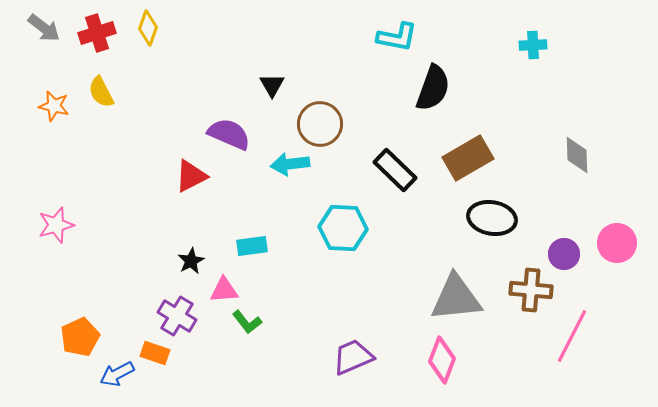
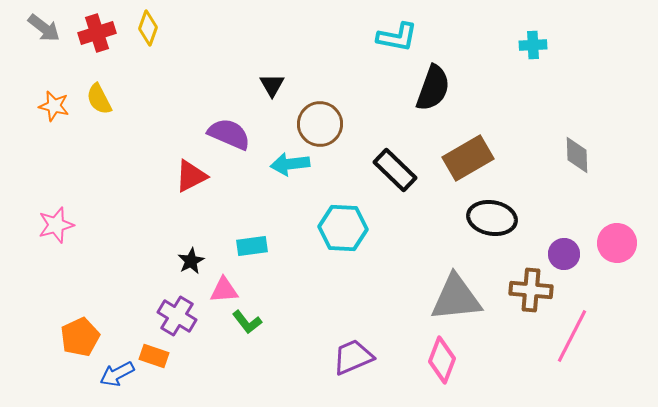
yellow semicircle: moved 2 px left, 7 px down
orange rectangle: moved 1 px left, 3 px down
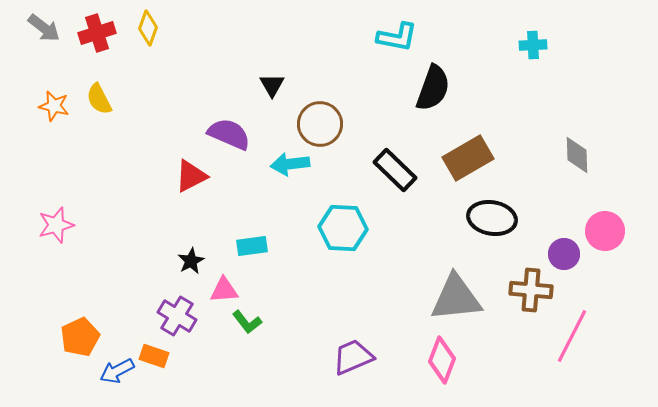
pink circle: moved 12 px left, 12 px up
blue arrow: moved 3 px up
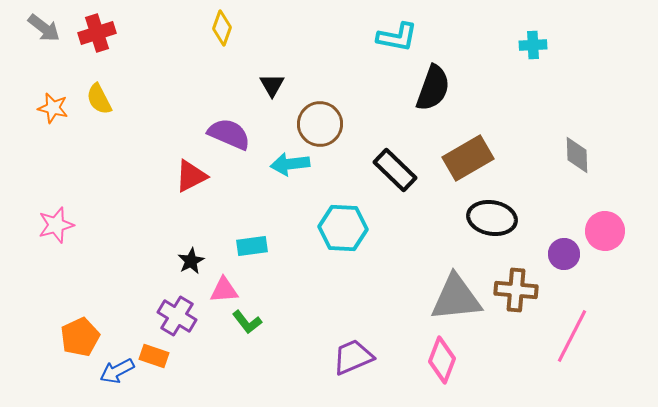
yellow diamond: moved 74 px right
orange star: moved 1 px left, 2 px down
brown cross: moved 15 px left
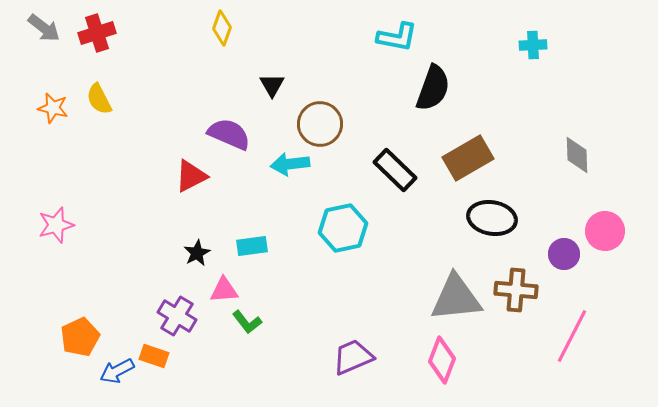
cyan hexagon: rotated 15 degrees counterclockwise
black star: moved 6 px right, 8 px up
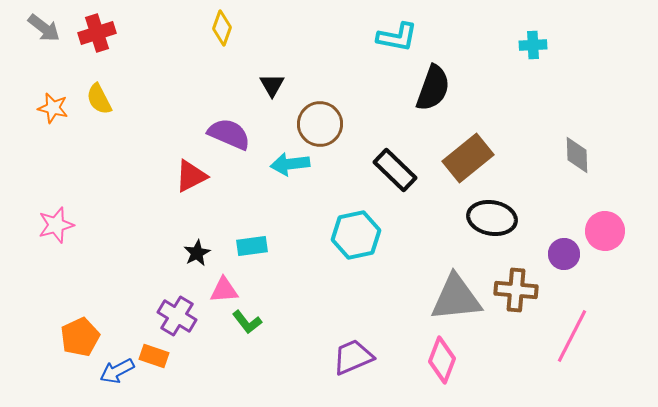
brown rectangle: rotated 9 degrees counterclockwise
cyan hexagon: moved 13 px right, 7 px down
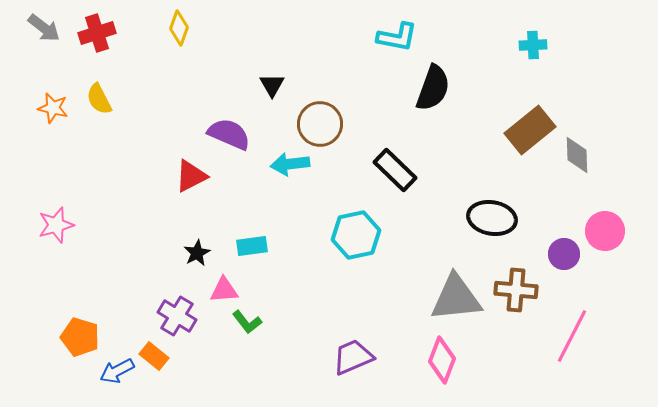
yellow diamond: moved 43 px left
brown rectangle: moved 62 px right, 28 px up
orange pentagon: rotated 30 degrees counterclockwise
orange rectangle: rotated 20 degrees clockwise
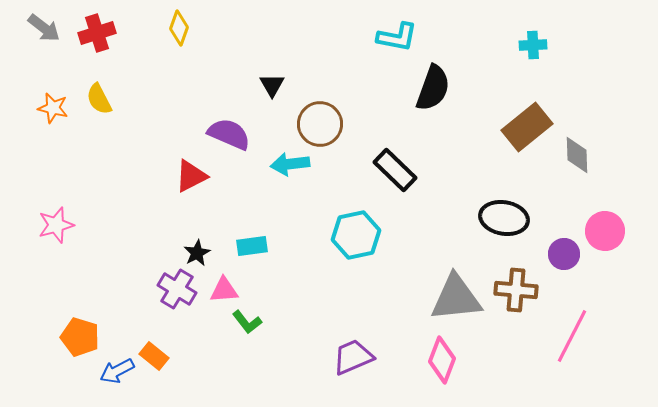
brown rectangle: moved 3 px left, 3 px up
black ellipse: moved 12 px right
purple cross: moved 27 px up
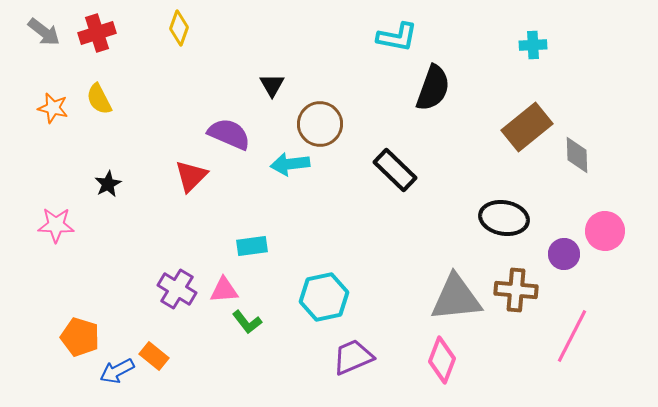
gray arrow: moved 4 px down
red triangle: rotated 18 degrees counterclockwise
pink star: rotated 18 degrees clockwise
cyan hexagon: moved 32 px left, 62 px down
black star: moved 89 px left, 69 px up
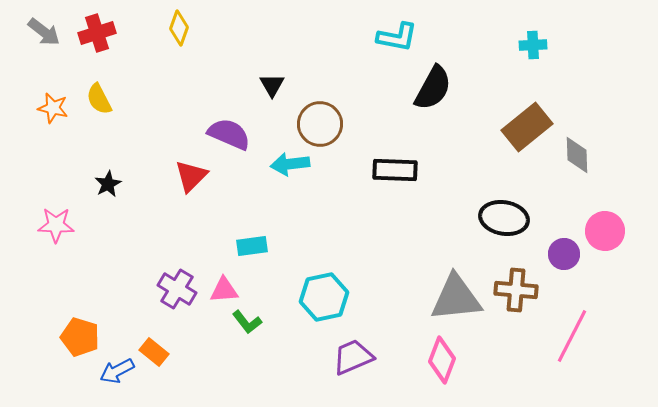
black semicircle: rotated 9 degrees clockwise
black rectangle: rotated 42 degrees counterclockwise
orange rectangle: moved 4 px up
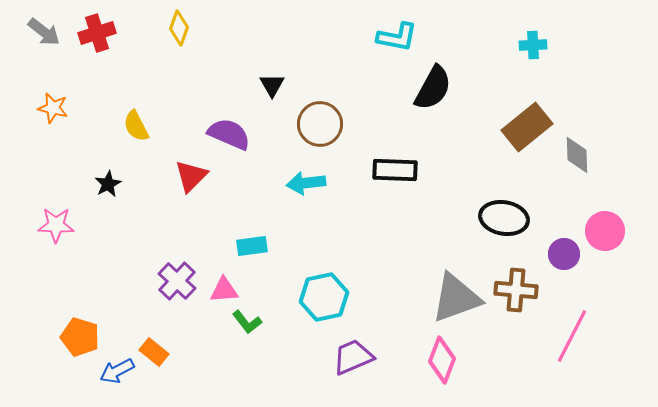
yellow semicircle: moved 37 px right, 27 px down
cyan arrow: moved 16 px right, 19 px down
purple cross: moved 8 px up; rotated 12 degrees clockwise
gray triangle: rotated 14 degrees counterclockwise
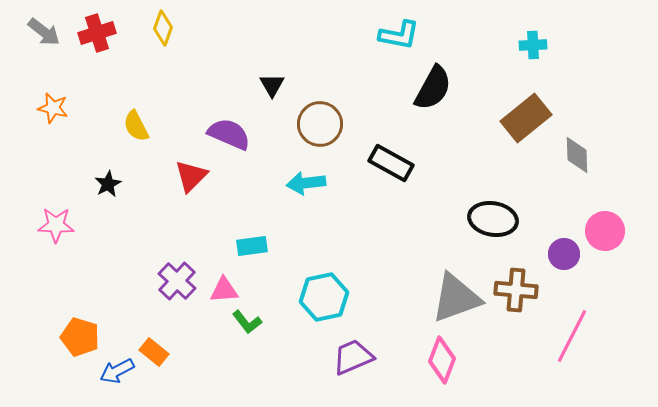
yellow diamond: moved 16 px left
cyan L-shape: moved 2 px right, 2 px up
brown rectangle: moved 1 px left, 9 px up
black rectangle: moved 4 px left, 7 px up; rotated 27 degrees clockwise
black ellipse: moved 11 px left, 1 px down
